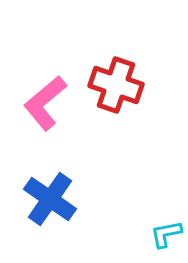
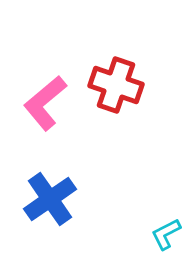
blue cross: rotated 20 degrees clockwise
cyan L-shape: rotated 16 degrees counterclockwise
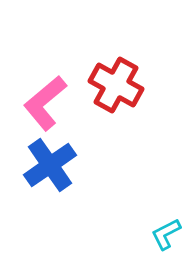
red cross: rotated 10 degrees clockwise
blue cross: moved 34 px up
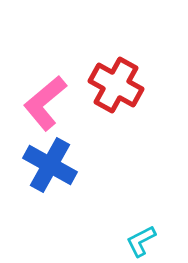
blue cross: rotated 26 degrees counterclockwise
cyan L-shape: moved 25 px left, 7 px down
